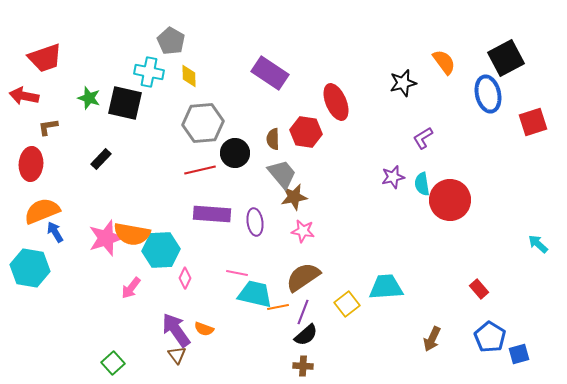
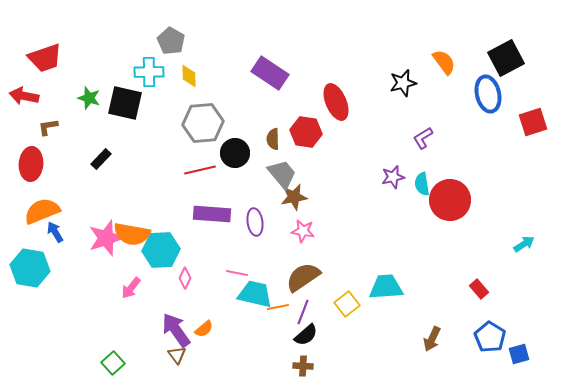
cyan cross at (149, 72): rotated 12 degrees counterclockwise
cyan arrow at (538, 244): moved 14 px left; rotated 105 degrees clockwise
orange semicircle at (204, 329): rotated 60 degrees counterclockwise
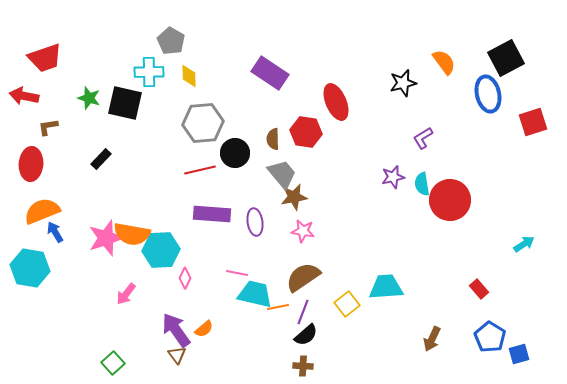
pink arrow at (131, 288): moved 5 px left, 6 px down
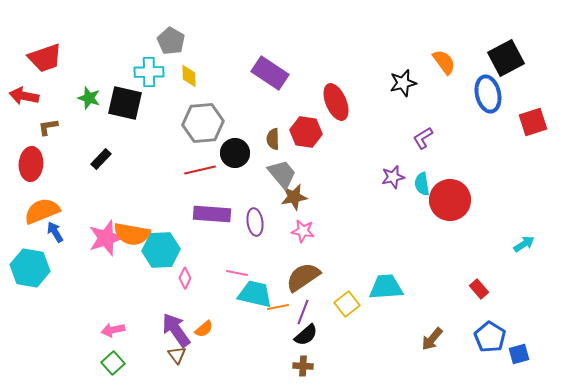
pink arrow at (126, 294): moved 13 px left, 36 px down; rotated 40 degrees clockwise
brown arrow at (432, 339): rotated 15 degrees clockwise
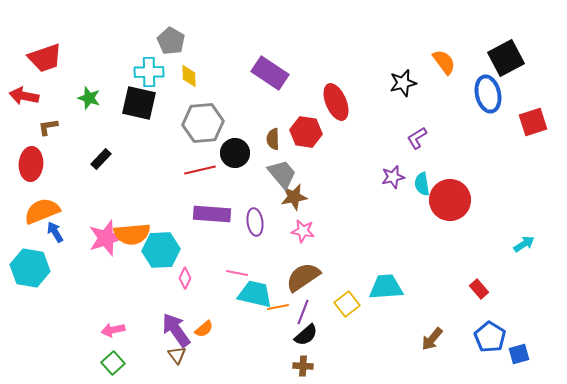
black square at (125, 103): moved 14 px right
purple L-shape at (423, 138): moved 6 px left
orange semicircle at (132, 234): rotated 15 degrees counterclockwise
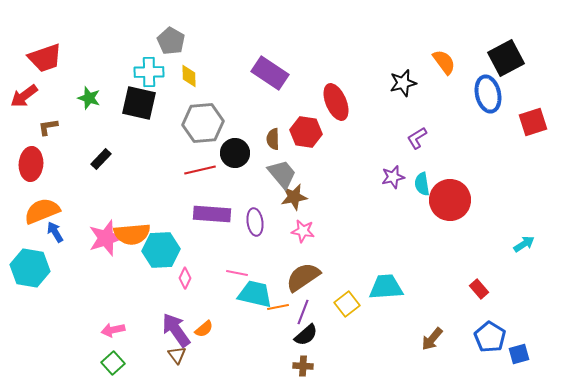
red arrow at (24, 96): rotated 48 degrees counterclockwise
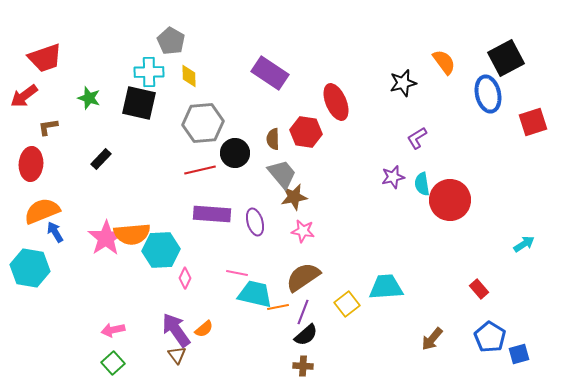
purple ellipse at (255, 222): rotated 8 degrees counterclockwise
pink star at (106, 238): rotated 15 degrees counterclockwise
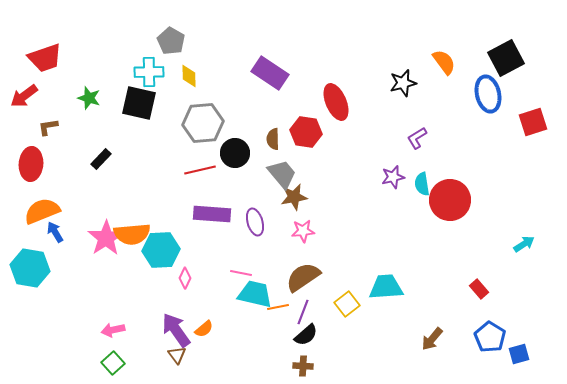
pink star at (303, 231): rotated 15 degrees counterclockwise
pink line at (237, 273): moved 4 px right
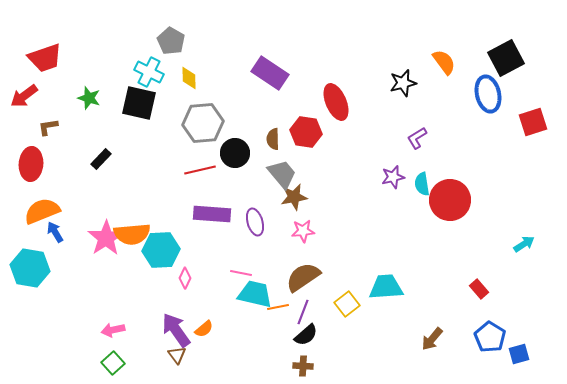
cyan cross at (149, 72): rotated 28 degrees clockwise
yellow diamond at (189, 76): moved 2 px down
